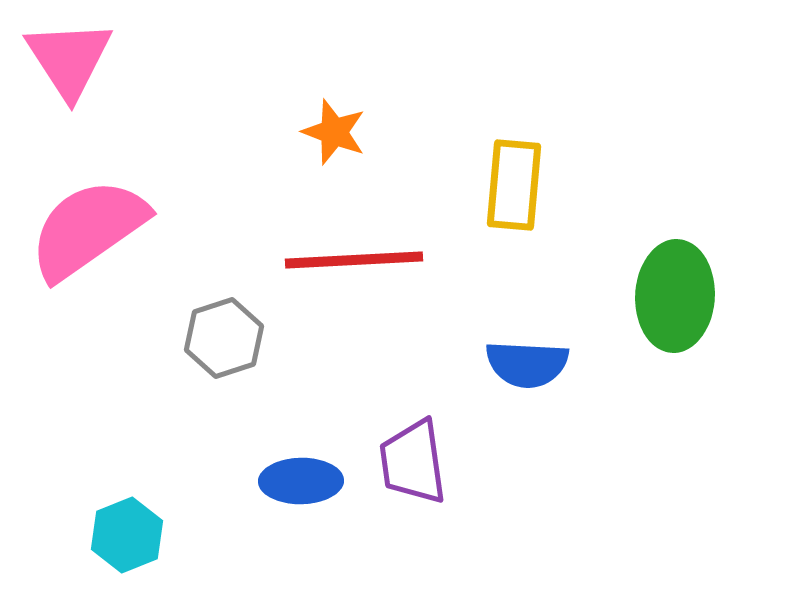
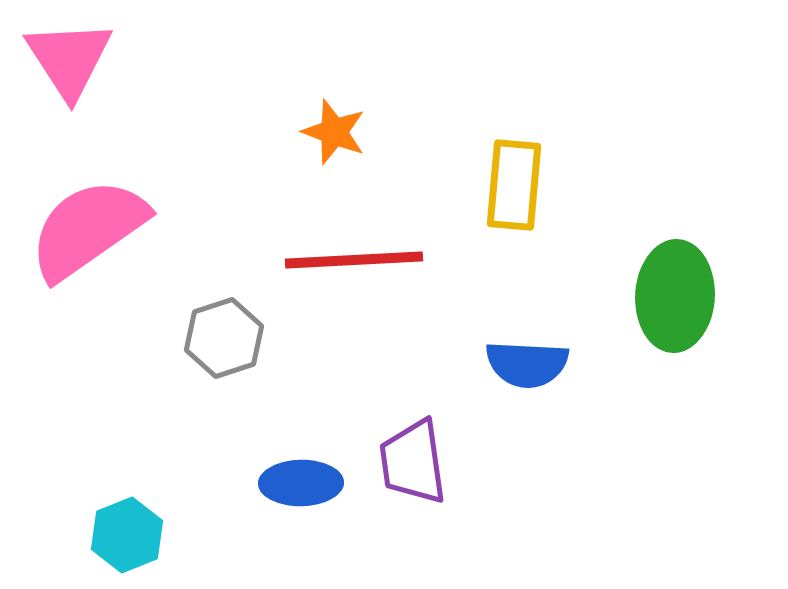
blue ellipse: moved 2 px down
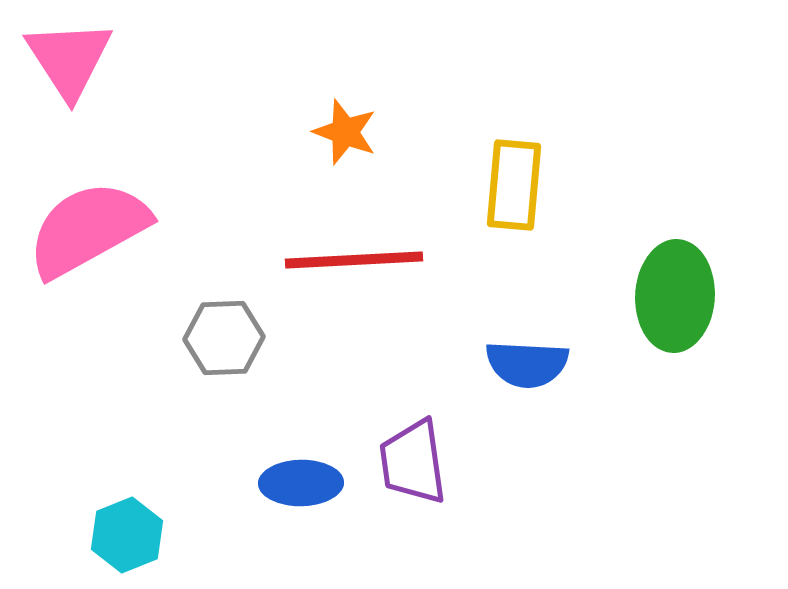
orange star: moved 11 px right
pink semicircle: rotated 6 degrees clockwise
gray hexagon: rotated 16 degrees clockwise
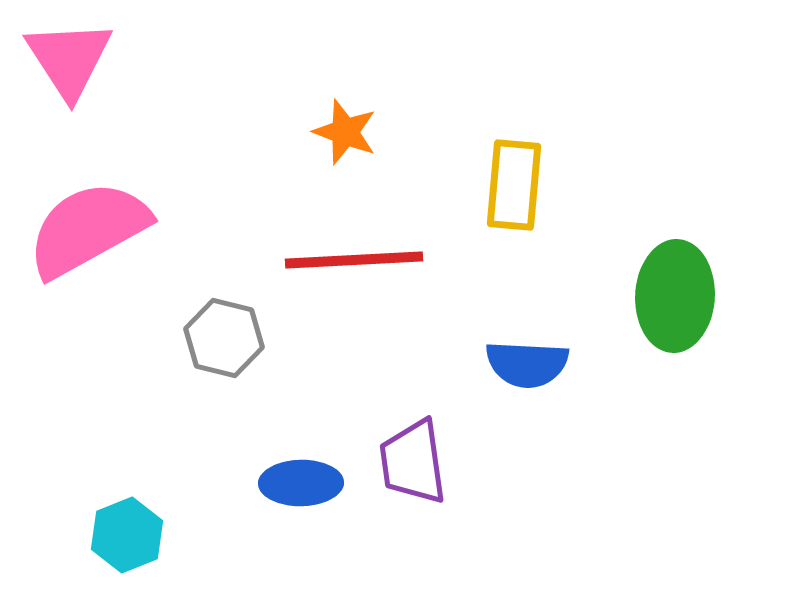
gray hexagon: rotated 16 degrees clockwise
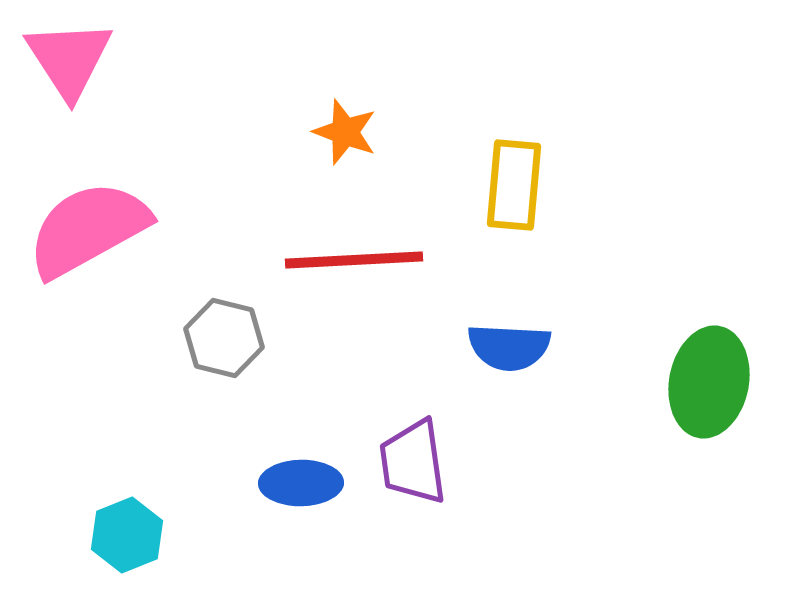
green ellipse: moved 34 px right, 86 px down; rotated 8 degrees clockwise
blue semicircle: moved 18 px left, 17 px up
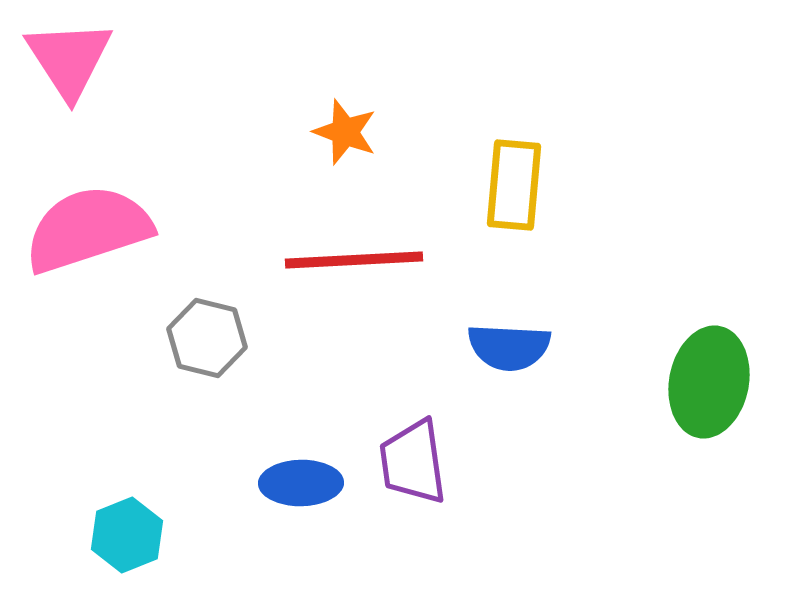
pink semicircle: rotated 11 degrees clockwise
gray hexagon: moved 17 px left
